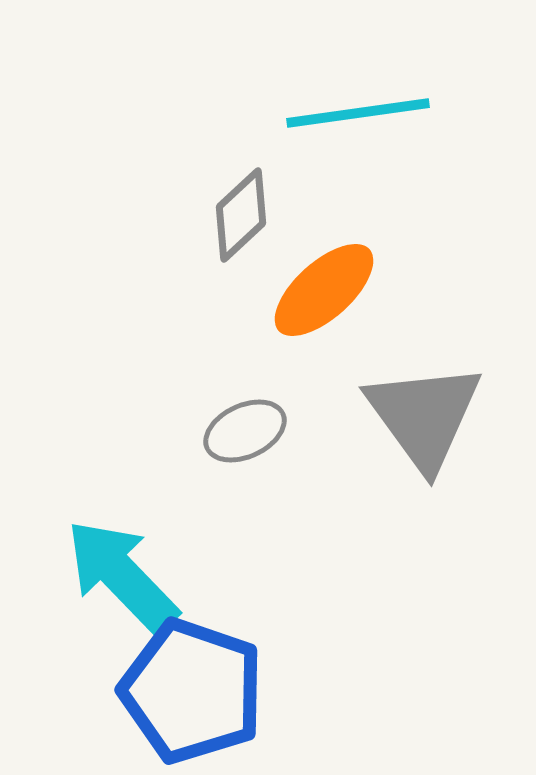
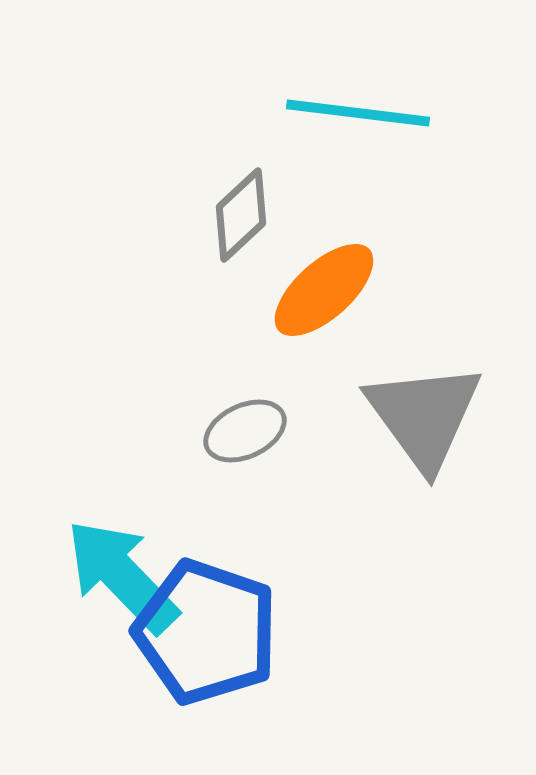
cyan line: rotated 15 degrees clockwise
blue pentagon: moved 14 px right, 59 px up
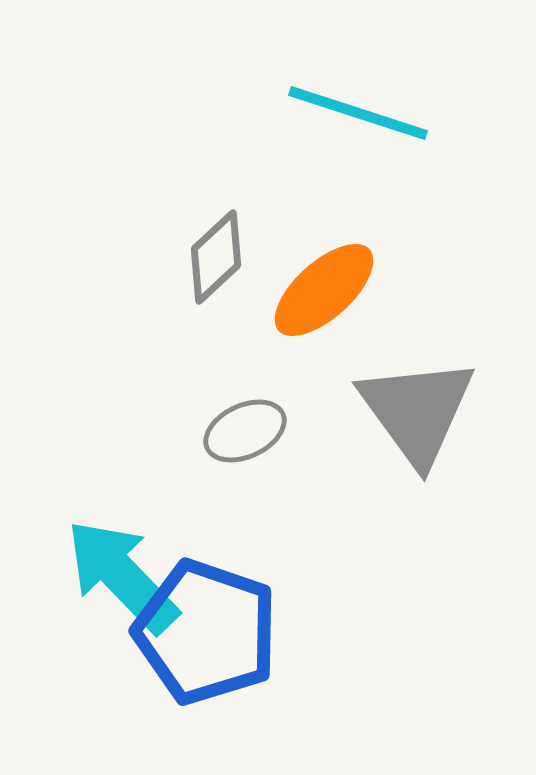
cyan line: rotated 11 degrees clockwise
gray diamond: moved 25 px left, 42 px down
gray triangle: moved 7 px left, 5 px up
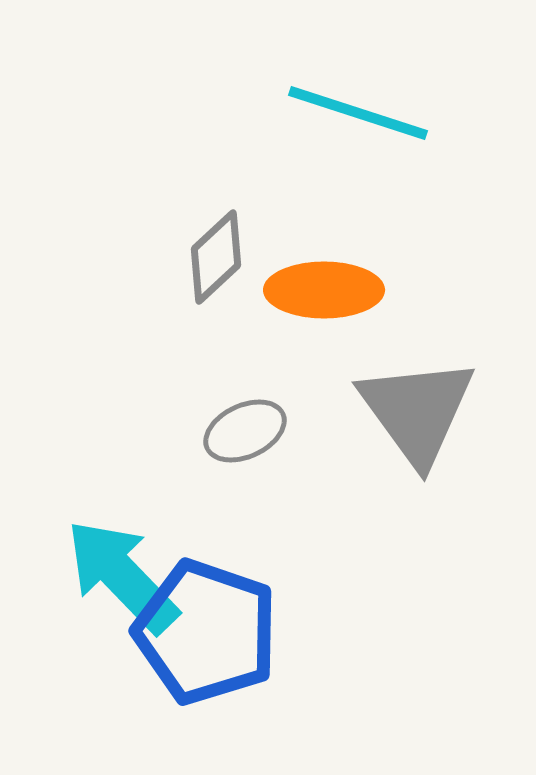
orange ellipse: rotated 42 degrees clockwise
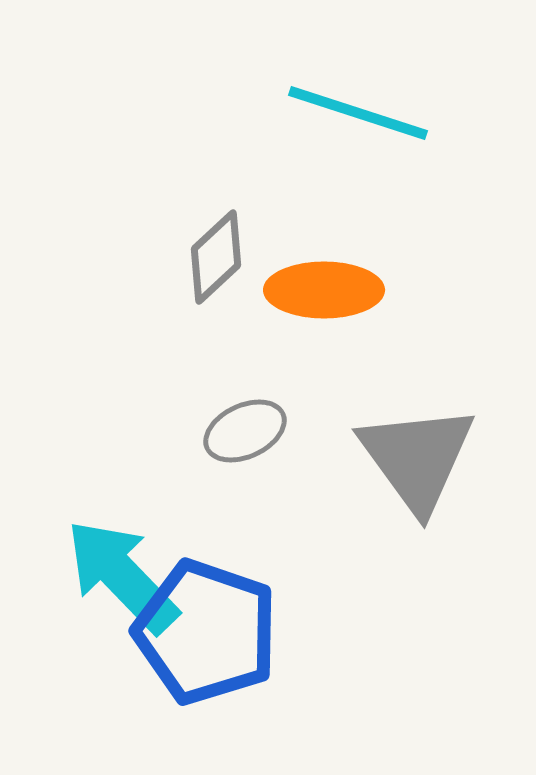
gray triangle: moved 47 px down
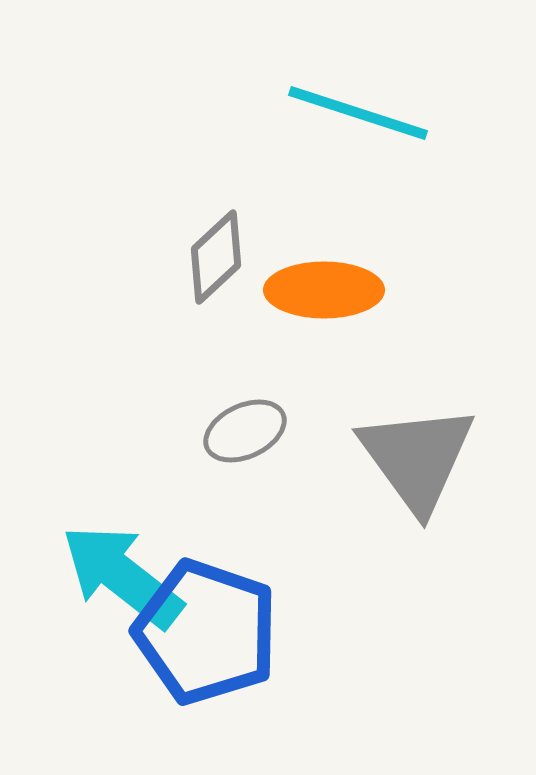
cyan arrow: rotated 8 degrees counterclockwise
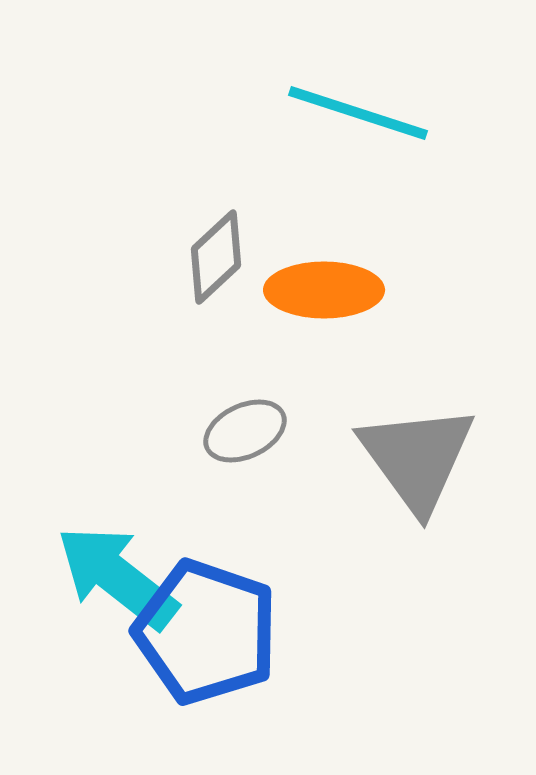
cyan arrow: moved 5 px left, 1 px down
